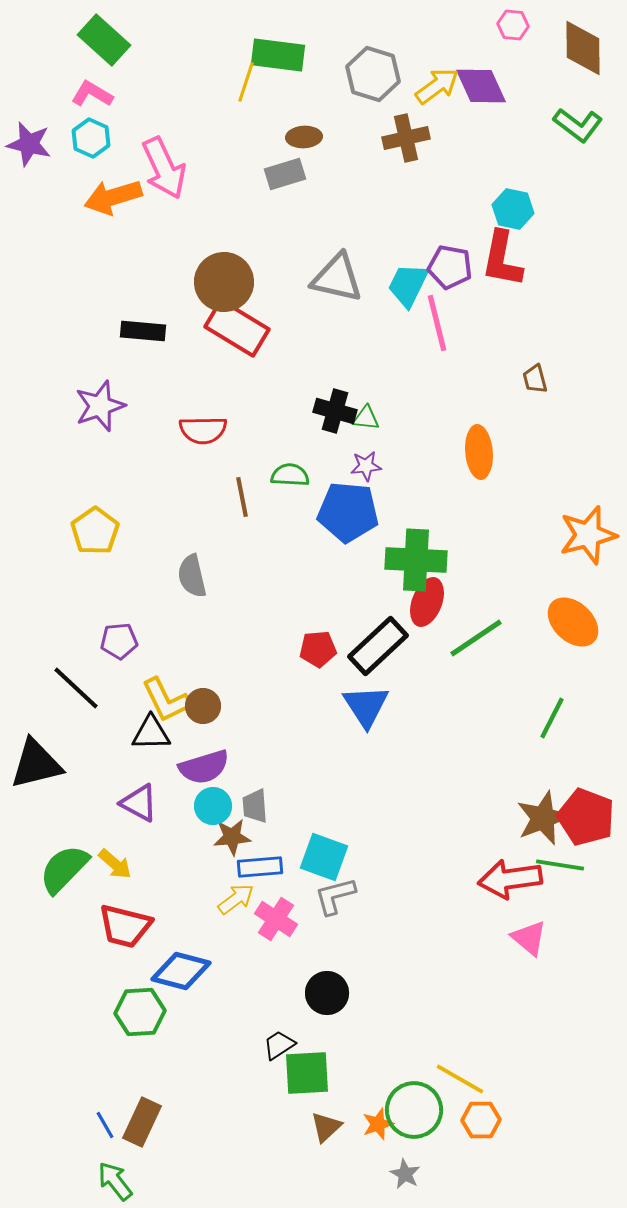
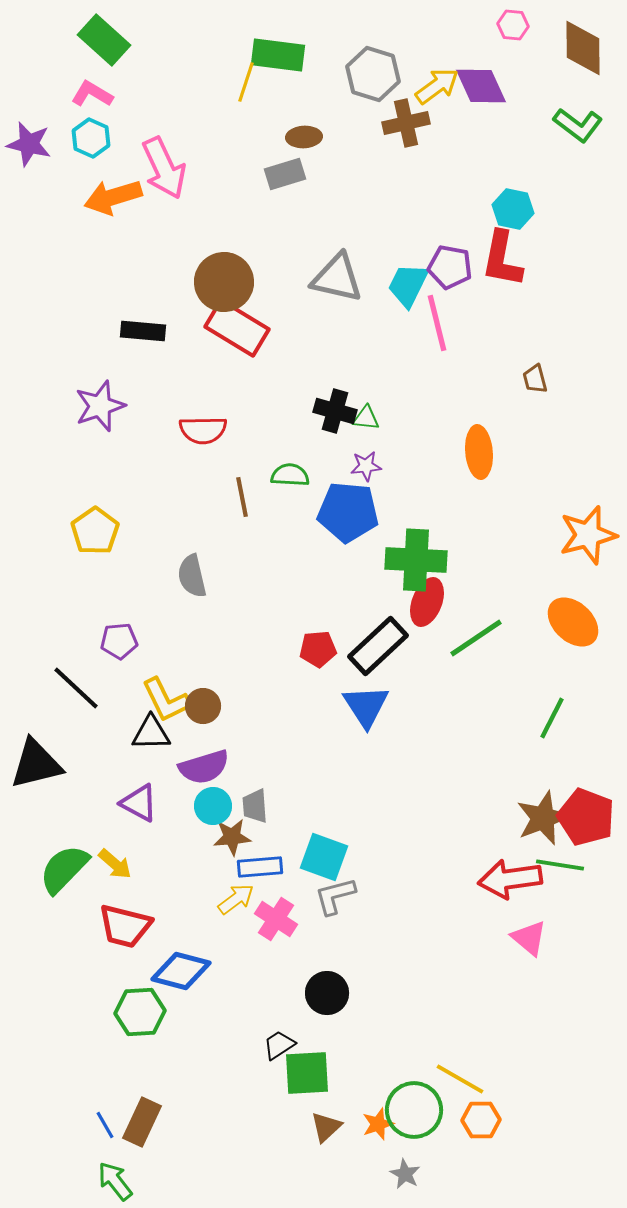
brown cross at (406, 138): moved 15 px up
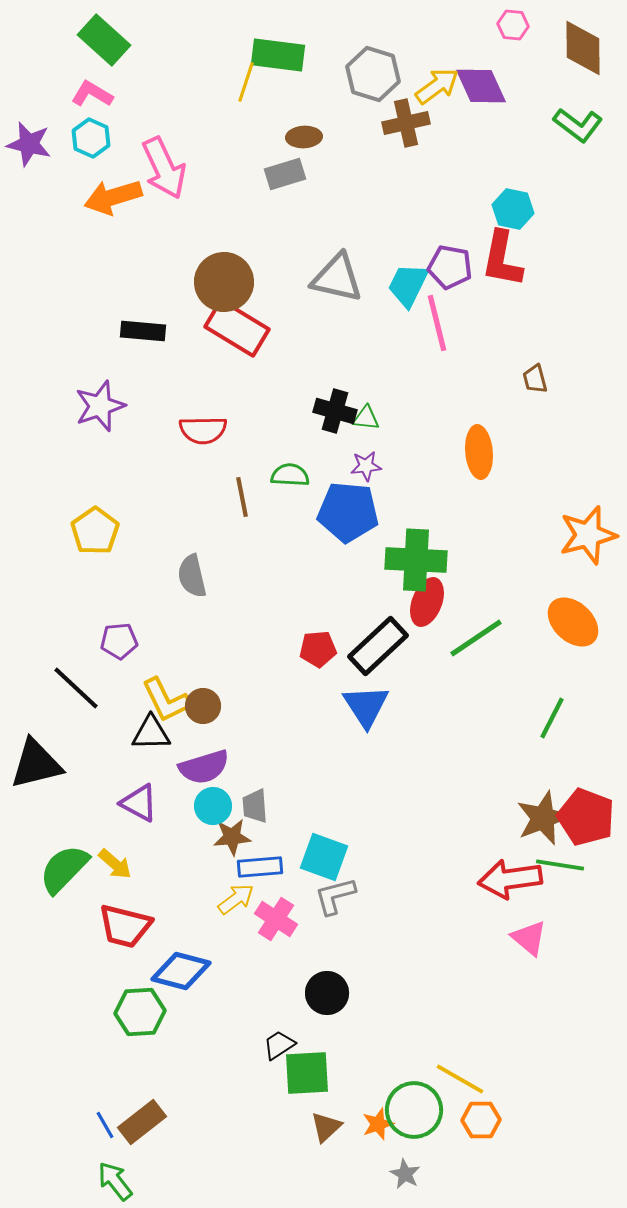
brown rectangle at (142, 1122): rotated 27 degrees clockwise
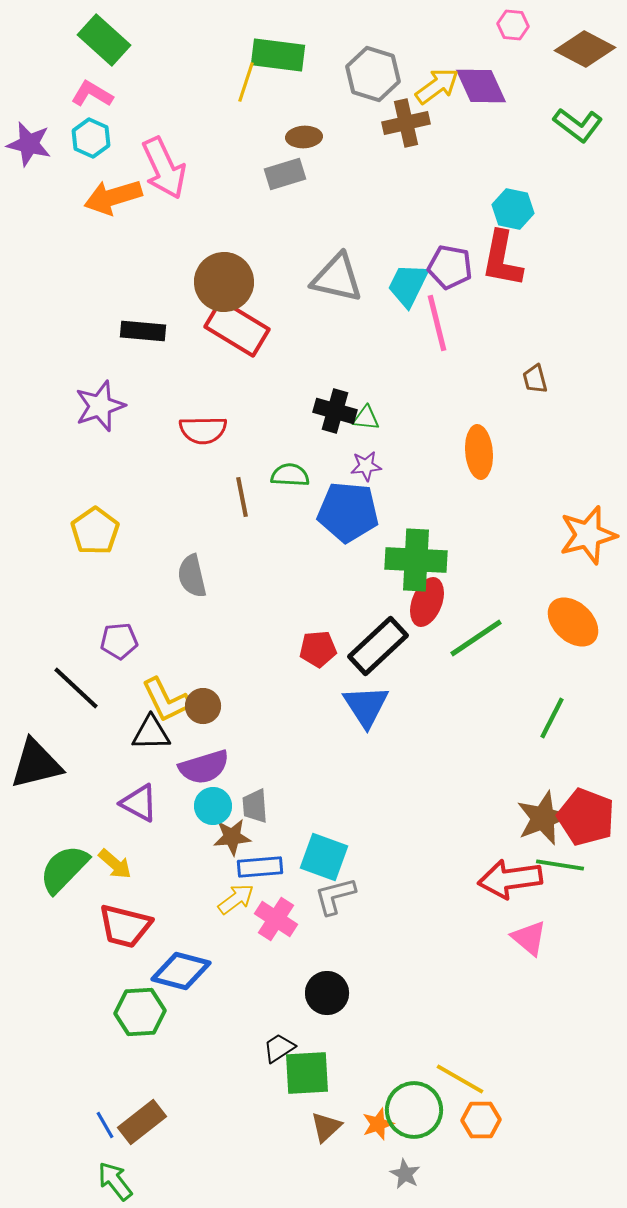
brown diamond at (583, 48): moved 2 px right, 1 px down; rotated 62 degrees counterclockwise
black trapezoid at (279, 1045): moved 3 px down
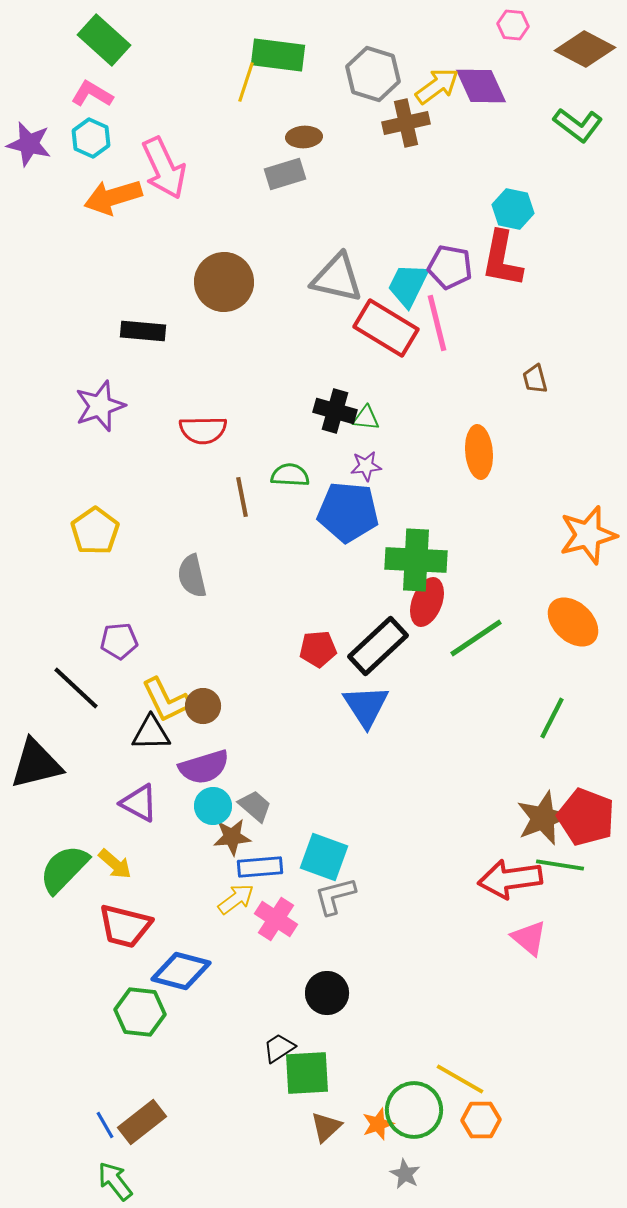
red rectangle at (237, 328): moved 149 px right
gray trapezoid at (255, 806): rotated 135 degrees clockwise
green hexagon at (140, 1012): rotated 9 degrees clockwise
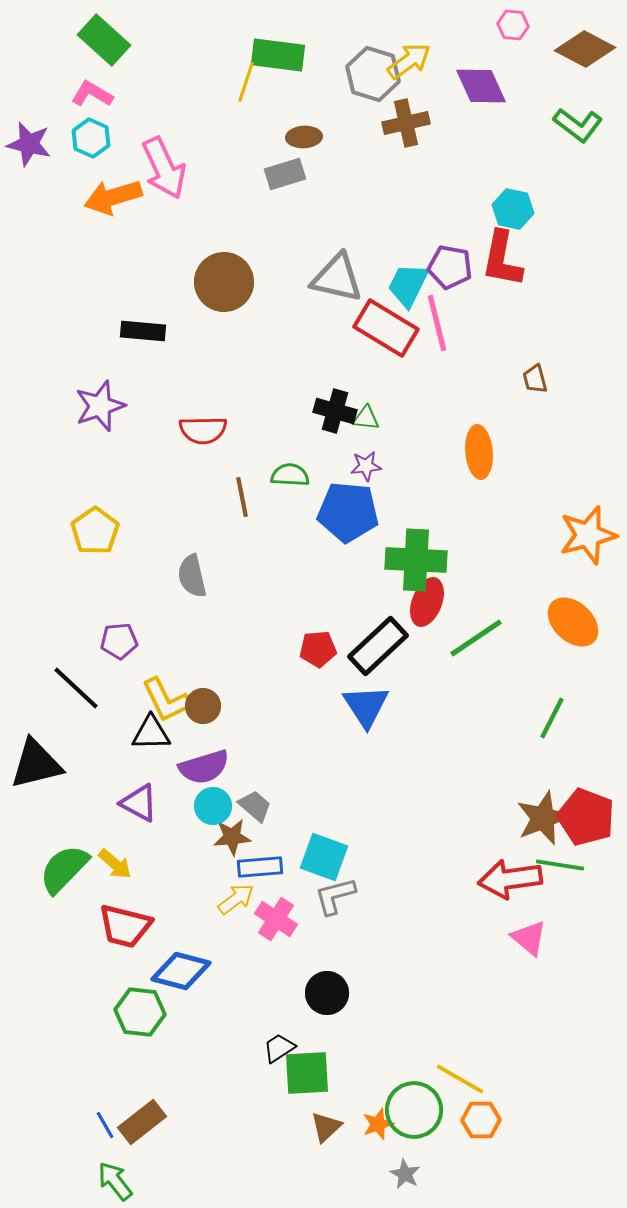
yellow arrow at (437, 86): moved 28 px left, 25 px up
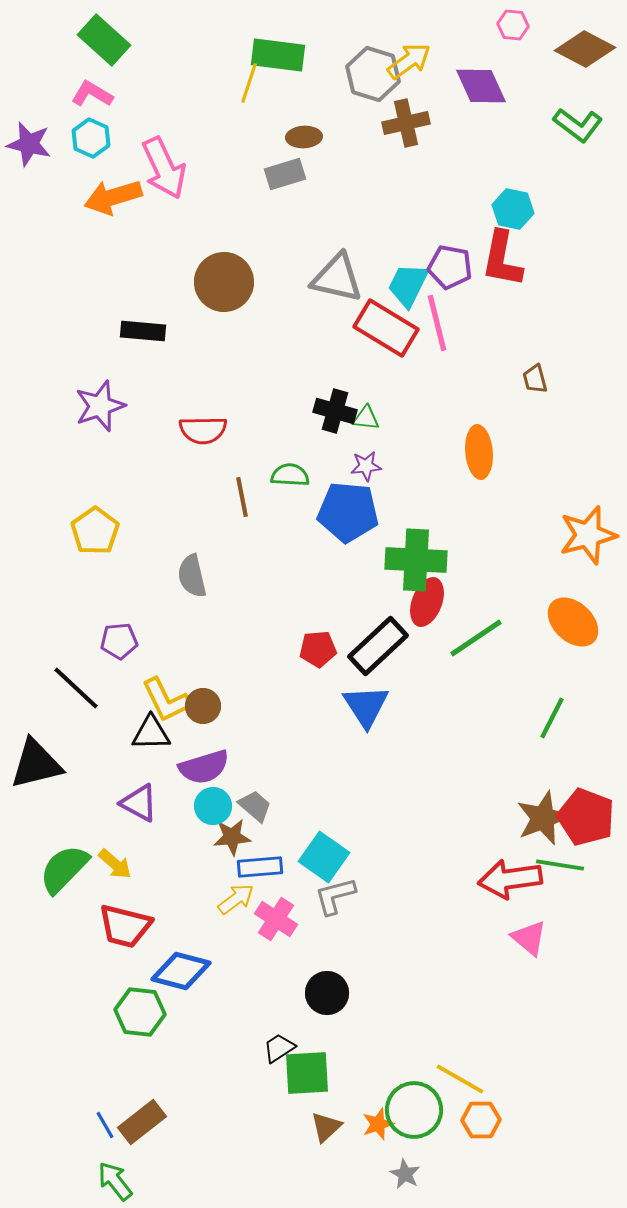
yellow line at (246, 82): moved 3 px right, 1 px down
cyan square at (324, 857): rotated 15 degrees clockwise
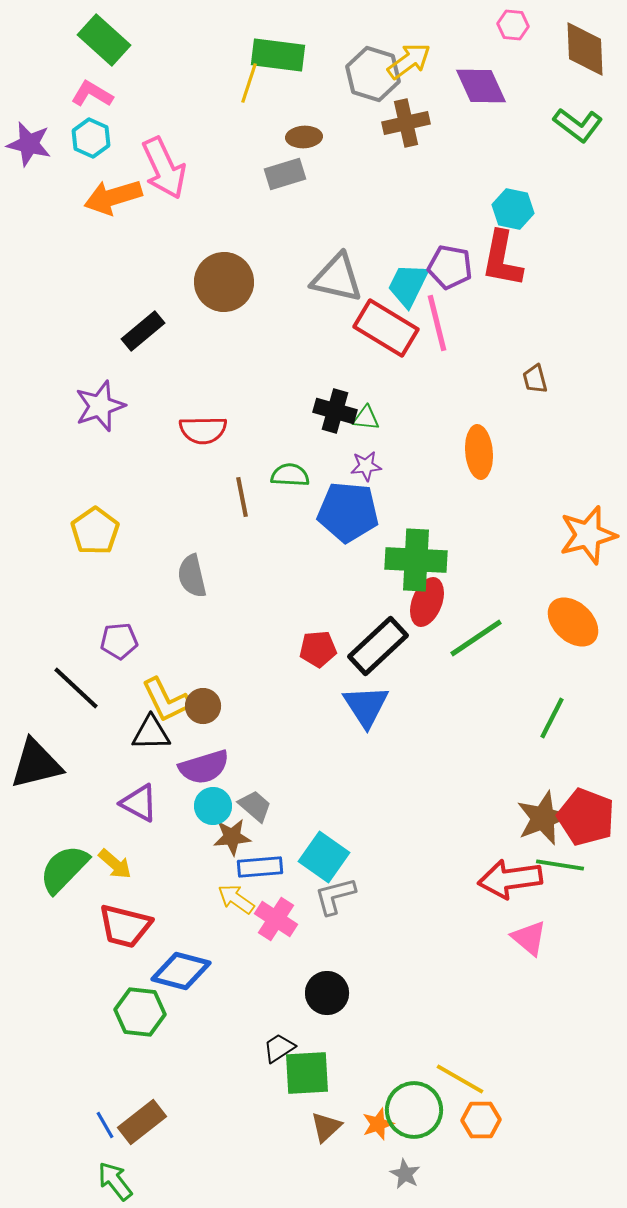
brown diamond at (585, 49): rotated 60 degrees clockwise
black rectangle at (143, 331): rotated 45 degrees counterclockwise
yellow arrow at (236, 899): rotated 108 degrees counterclockwise
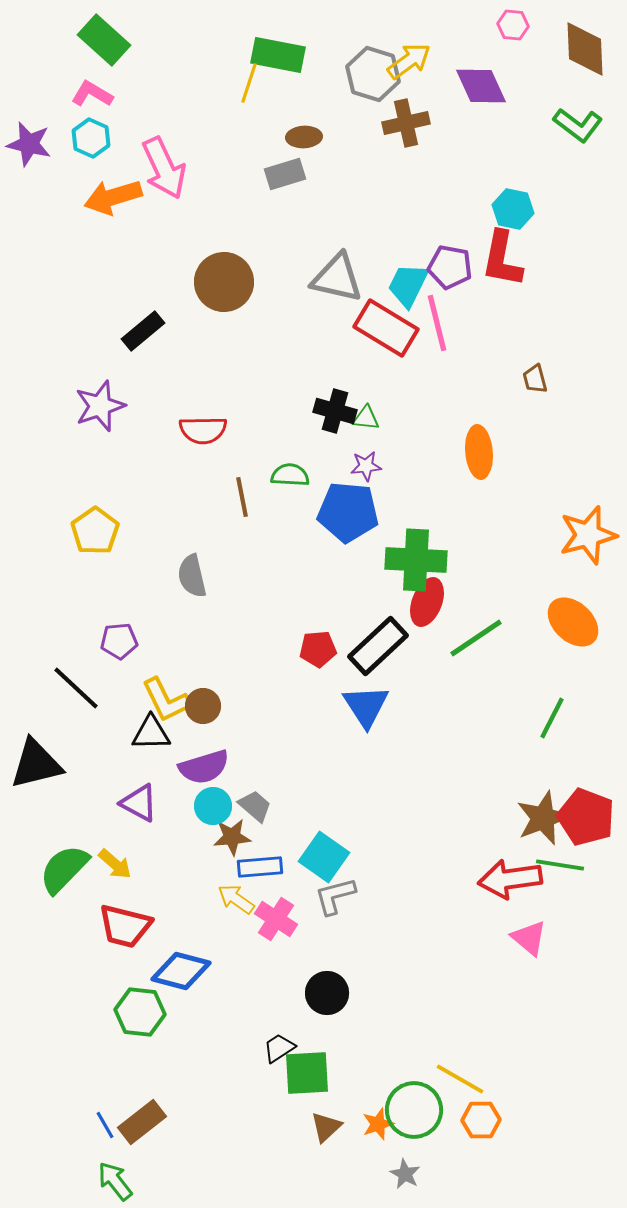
green rectangle at (278, 55): rotated 4 degrees clockwise
